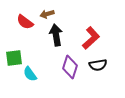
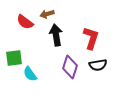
red L-shape: rotated 30 degrees counterclockwise
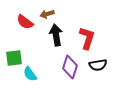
red L-shape: moved 4 px left
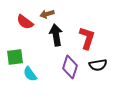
green square: moved 1 px right, 1 px up
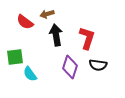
black semicircle: rotated 18 degrees clockwise
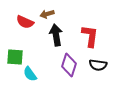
red semicircle: rotated 12 degrees counterclockwise
red L-shape: moved 3 px right, 2 px up; rotated 10 degrees counterclockwise
green square: rotated 12 degrees clockwise
purple diamond: moved 1 px left, 2 px up
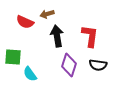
black arrow: moved 1 px right, 1 px down
green square: moved 2 px left
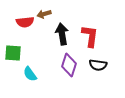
brown arrow: moved 3 px left
red semicircle: rotated 30 degrees counterclockwise
black arrow: moved 5 px right, 2 px up
green square: moved 4 px up
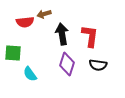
purple diamond: moved 2 px left, 1 px up
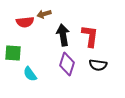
black arrow: moved 1 px right, 1 px down
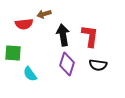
red semicircle: moved 1 px left, 2 px down
